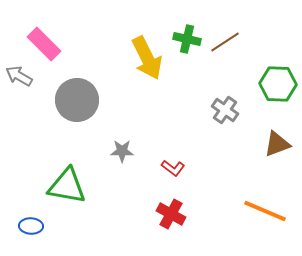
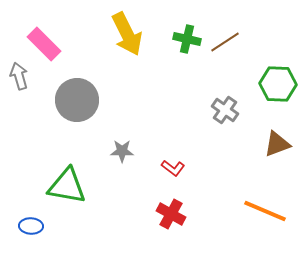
yellow arrow: moved 20 px left, 24 px up
gray arrow: rotated 44 degrees clockwise
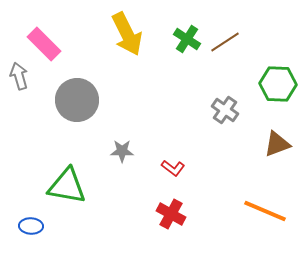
green cross: rotated 20 degrees clockwise
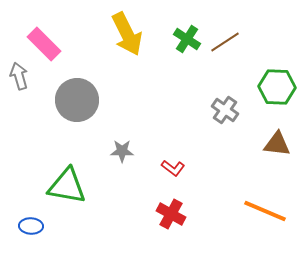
green hexagon: moved 1 px left, 3 px down
brown triangle: rotated 28 degrees clockwise
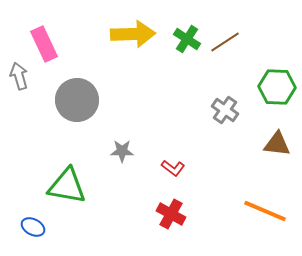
yellow arrow: moved 6 px right; rotated 66 degrees counterclockwise
pink rectangle: rotated 20 degrees clockwise
blue ellipse: moved 2 px right, 1 px down; rotated 25 degrees clockwise
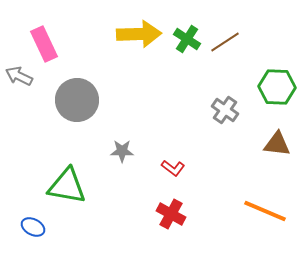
yellow arrow: moved 6 px right
gray arrow: rotated 48 degrees counterclockwise
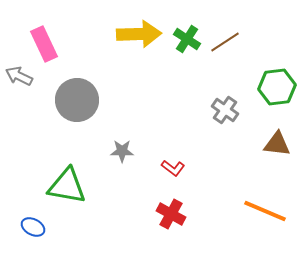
green hexagon: rotated 9 degrees counterclockwise
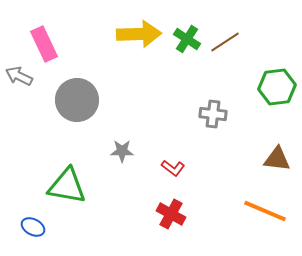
gray cross: moved 12 px left, 4 px down; rotated 28 degrees counterclockwise
brown triangle: moved 15 px down
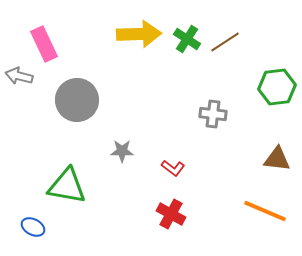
gray arrow: rotated 12 degrees counterclockwise
